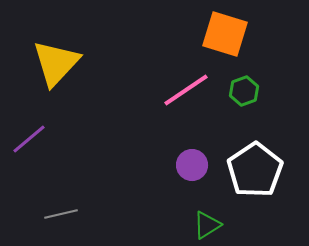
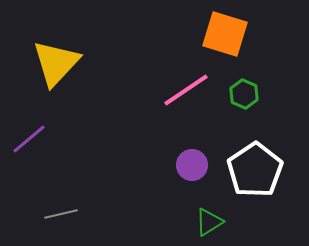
green hexagon: moved 3 px down; rotated 16 degrees counterclockwise
green triangle: moved 2 px right, 3 px up
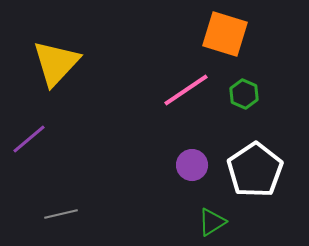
green triangle: moved 3 px right
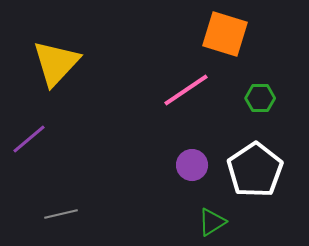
green hexagon: moved 16 px right, 4 px down; rotated 24 degrees counterclockwise
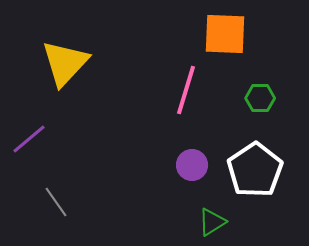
orange square: rotated 15 degrees counterclockwise
yellow triangle: moved 9 px right
pink line: rotated 39 degrees counterclockwise
gray line: moved 5 px left, 12 px up; rotated 68 degrees clockwise
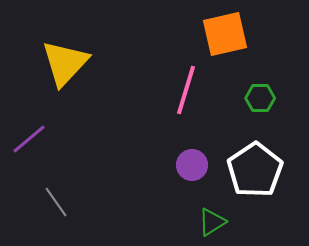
orange square: rotated 15 degrees counterclockwise
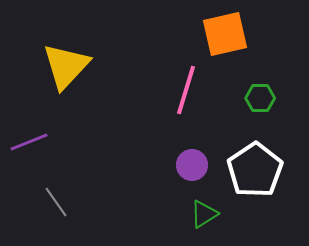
yellow triangle: moved 1 px right, 3 px down
purple line: moved 3 px down; rotated 18 degrees clockwise
green triangle: moved 8 px left, 8 px up
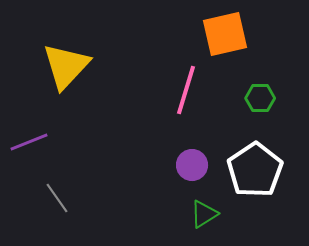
gray line: moved 1 px right, 4 px up
